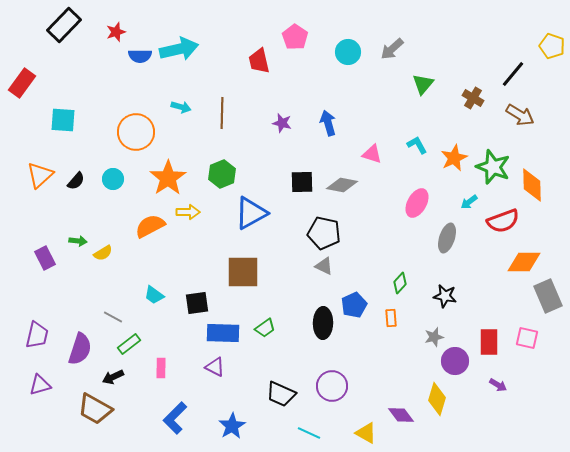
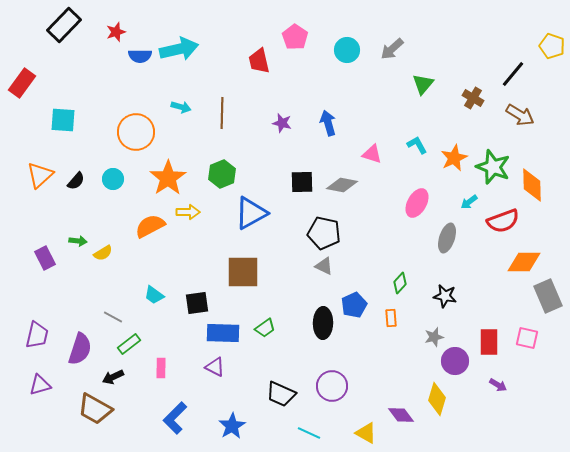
cyan circle at (348, 52): moved 1 px left, 2 px up
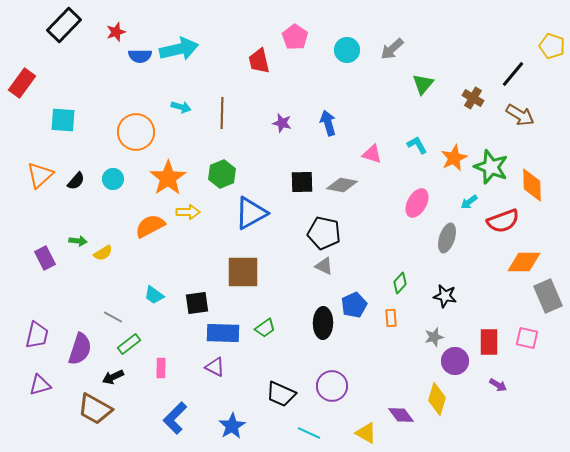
green star at (493, 167): moved 2 px left
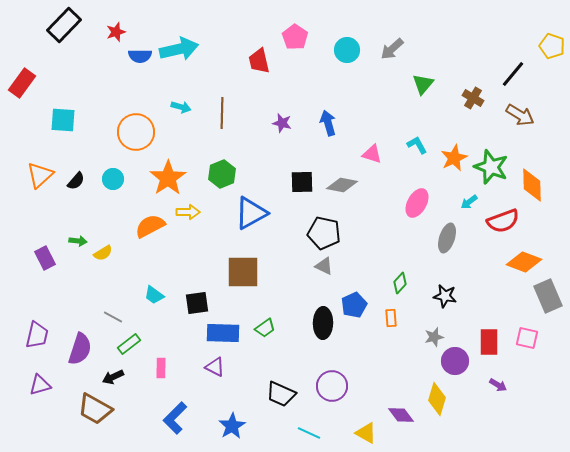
orange diamond at (524, 262): rotated 20 degrees clockwise
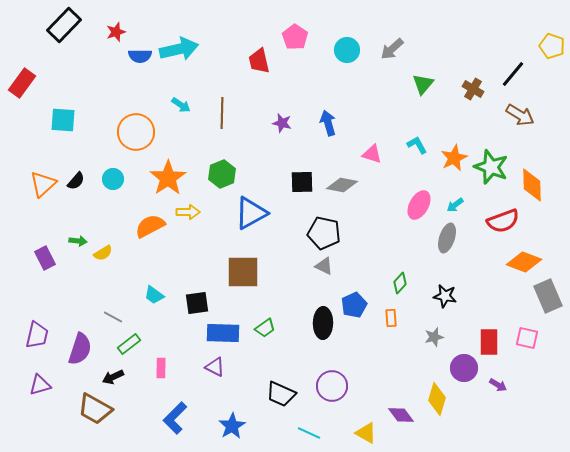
brown cross at (473, 98): moved 9 px up
cyan arrow at (181, 107): moved 2 px up; rotated 18 degrees clockwise
orange triangle at (40, 175): moved 3 px right, 9 px down
cyan arrow at (469, 202): moved 14 px left, 3 px down
pink ellipse at (417, 203): moved 2 px right, 2 px down
purple circle at (455, 361): moved 9 px right, 7 px down
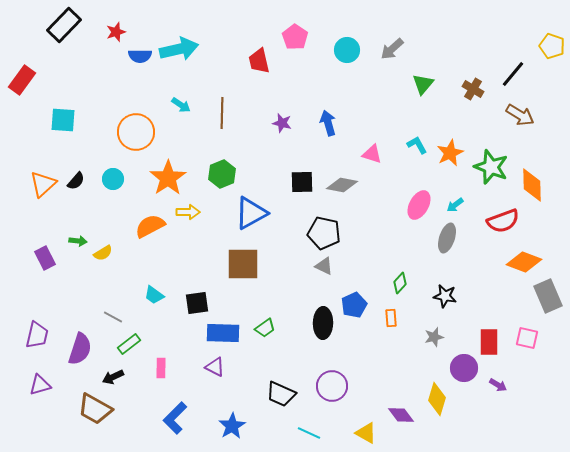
red rectangle at (22, 83): moved 3 px up
orange star at (454, 158): moved 4 px left, 5 px up
brown square at (243, 272): moved 8 px up
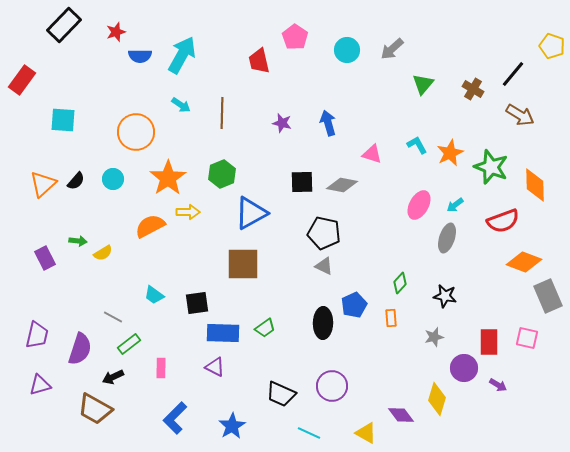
cyan arrow at (179, 49): moved 3 px right, 6 px down; rotated 48 degrees counterclockwise
orange diamond at (532, 185): moved 3 px right
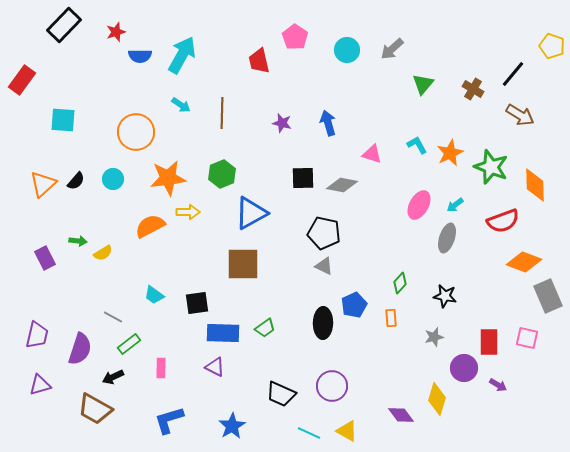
orange star at (168, 178): rotated 27 degrees clockwise
black square at (302, 182): moved 1 px right, 4 px up
blue L-shape at (175, 418): moved 6 px left, 2 px down; rotated 28 degrees clockwise
yellow triangle at (366, 433): moved 19 px left, 2 px up
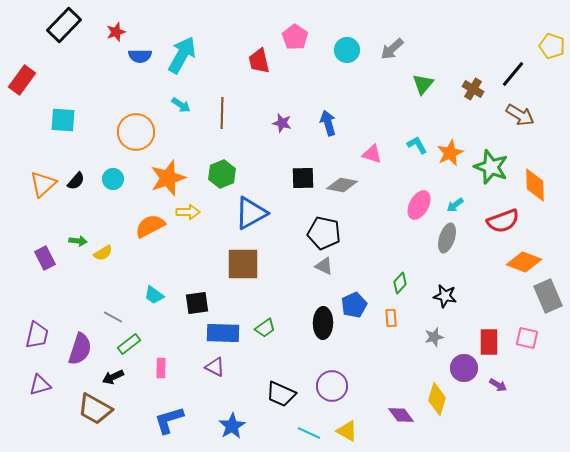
orange star at (168, 178): rotated 12 degrees counterclockwise
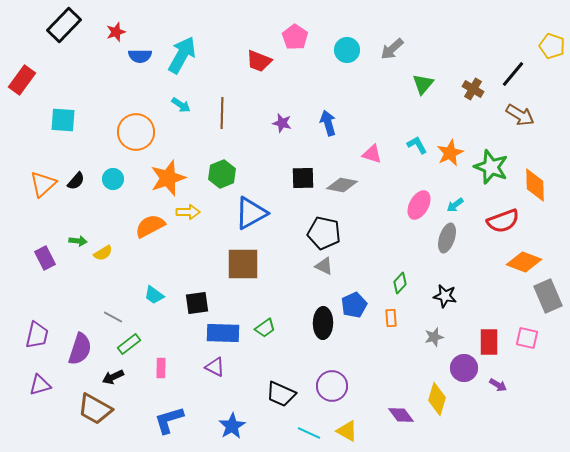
red trapezoid at (259, 61): rotated 56 degrees counterclockwise
